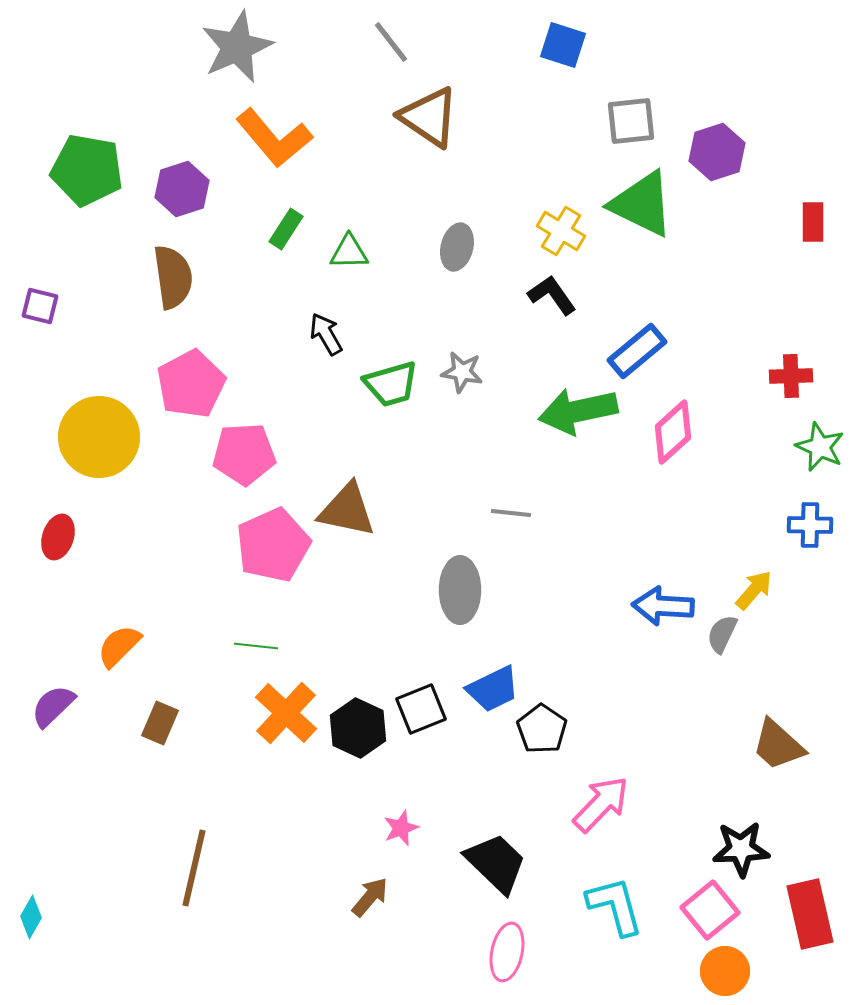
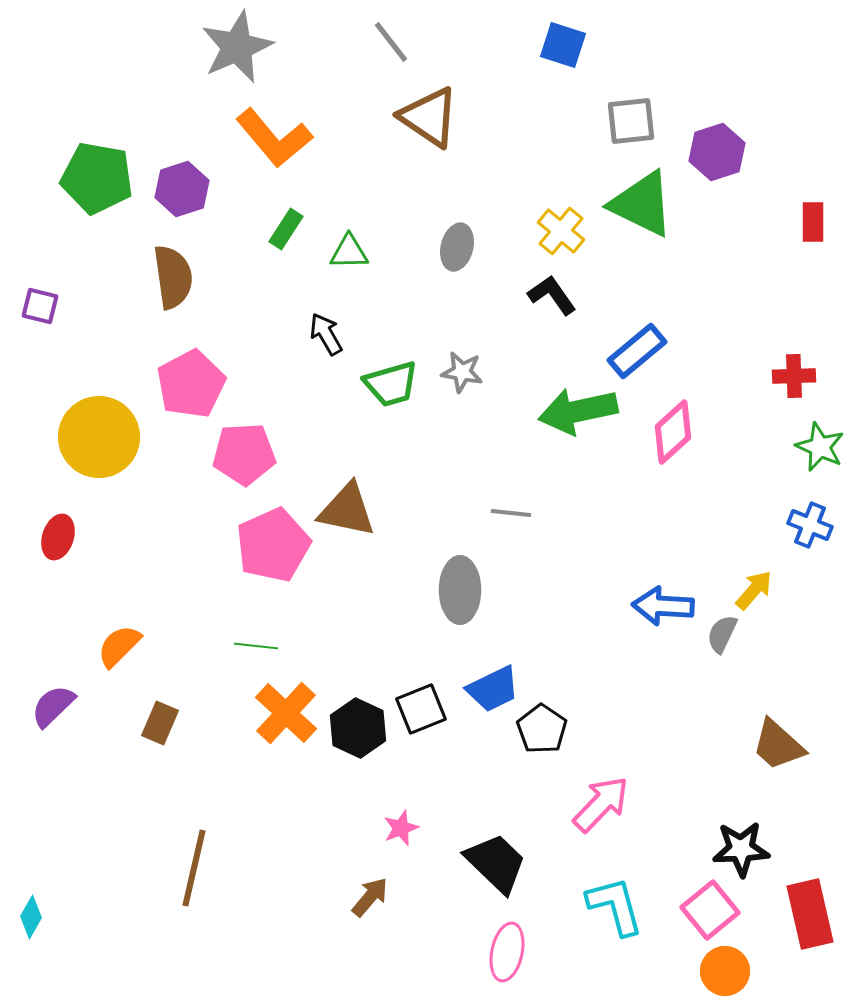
green pentagon at (87, 170): moved 10 px right, 8 px down
yellow cross at (561, 231): rotated 9 degrees clockwise
red cross at (791, 376): moved 3 px right
blue cross at (810, 525): rotated 21 degrees clockwise
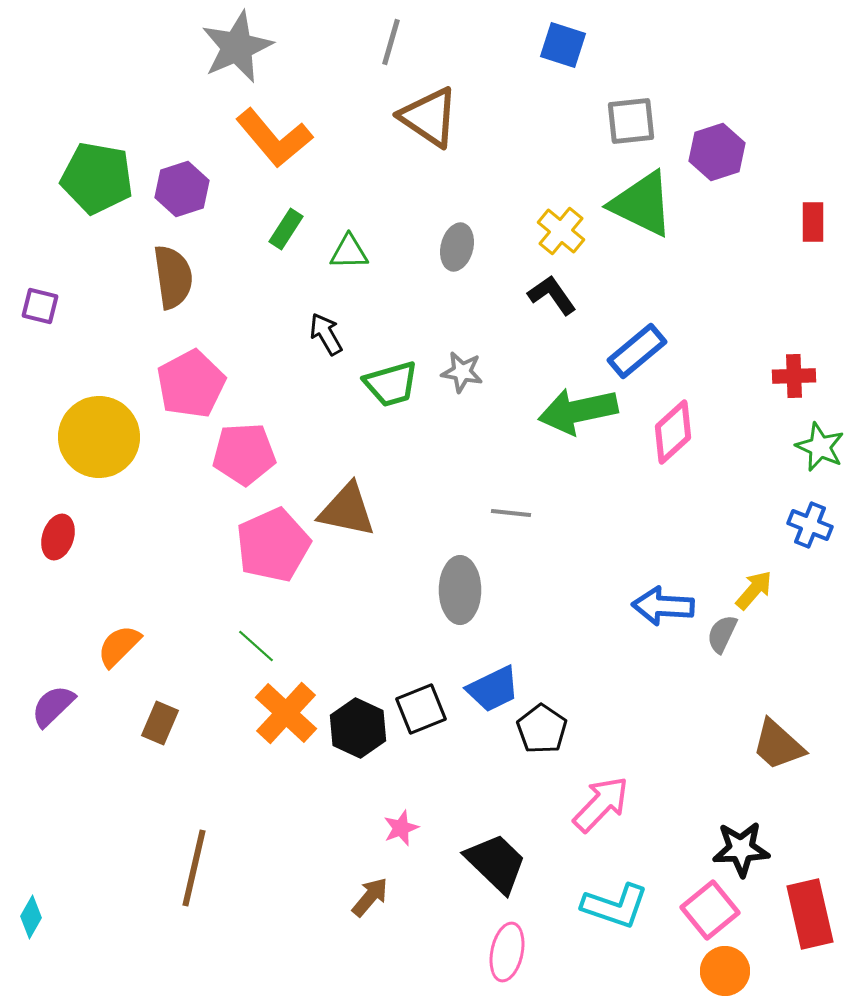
gray line at (391, 42): rotated 54 degrees clockwise
green line at (256, 646): rotated 36 degrees clockwise
cyan L-shape at (615, 906): rotated 124 degrees clockwise
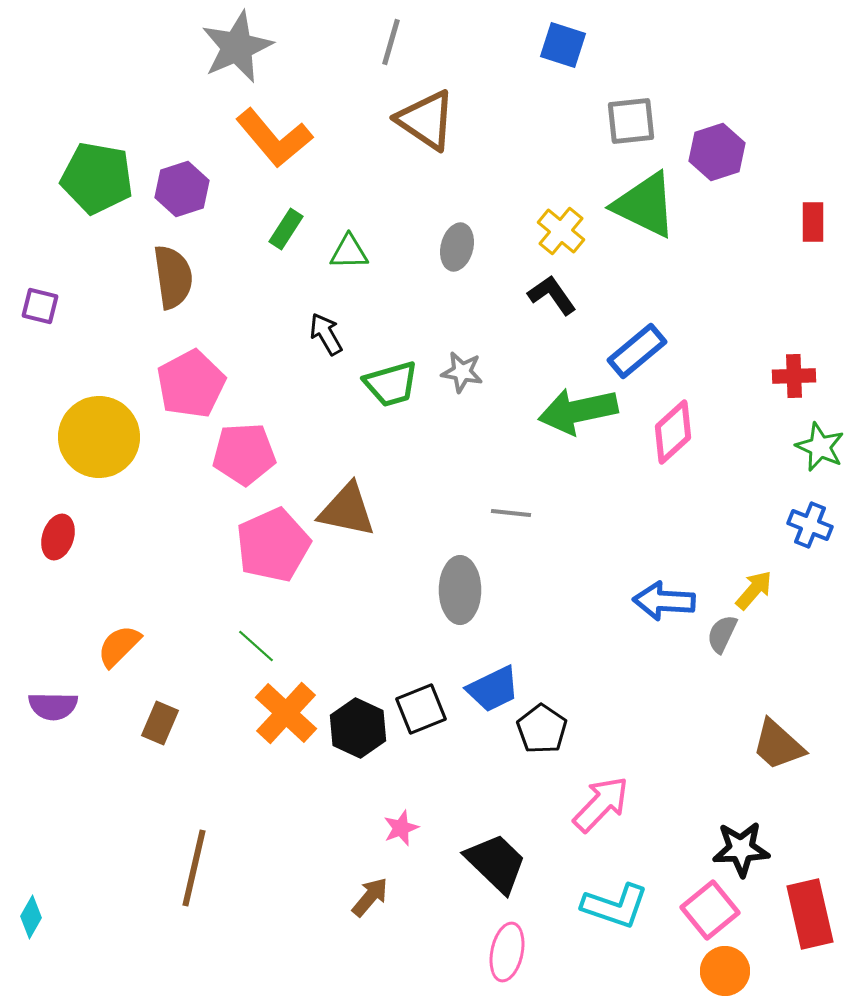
brown triangle at (429, 117): moved 3 px left, 3 px down
green triangle at (642, 204): moved 3 px right, 1 px down
blue arrow at (663, 606): moved 1 px right, 5 px up
purple semicircle at (53, 706): rotated 135 degrees counterclockwise
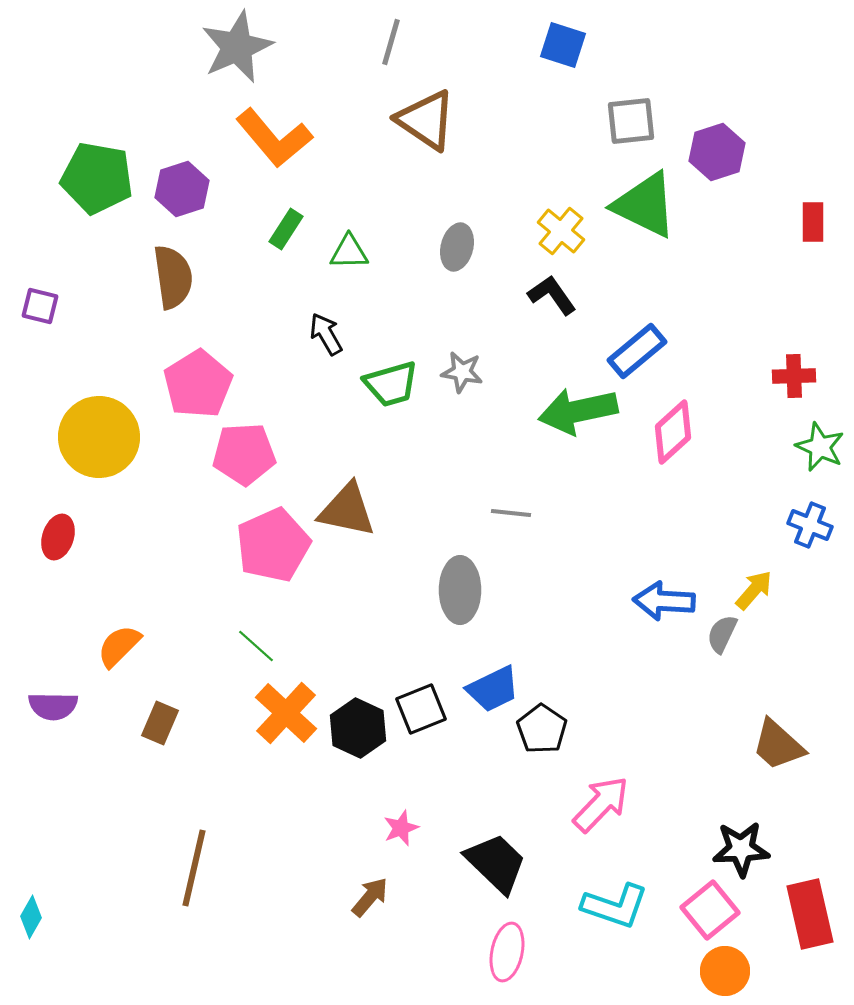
pink pentagon at (191, 384): moved 7 px right; rotated 4 degrees counterclockwise
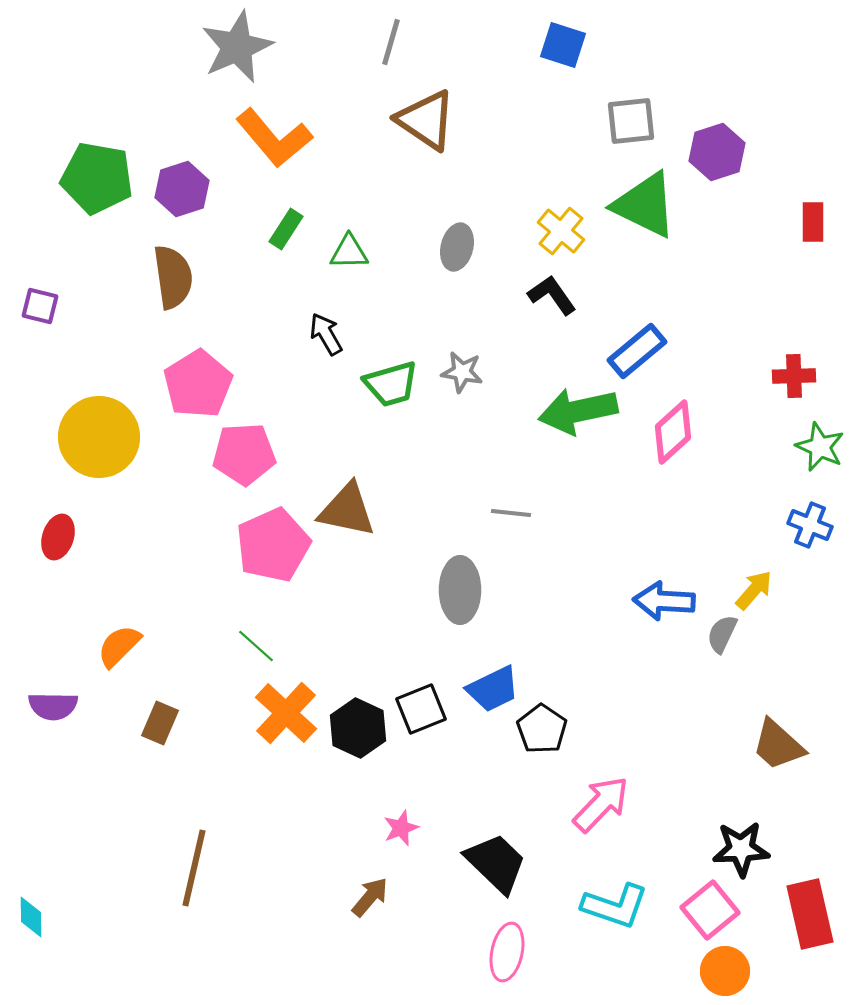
cyan diamond at (31, 917): rotated 30 degrees counterclockwise
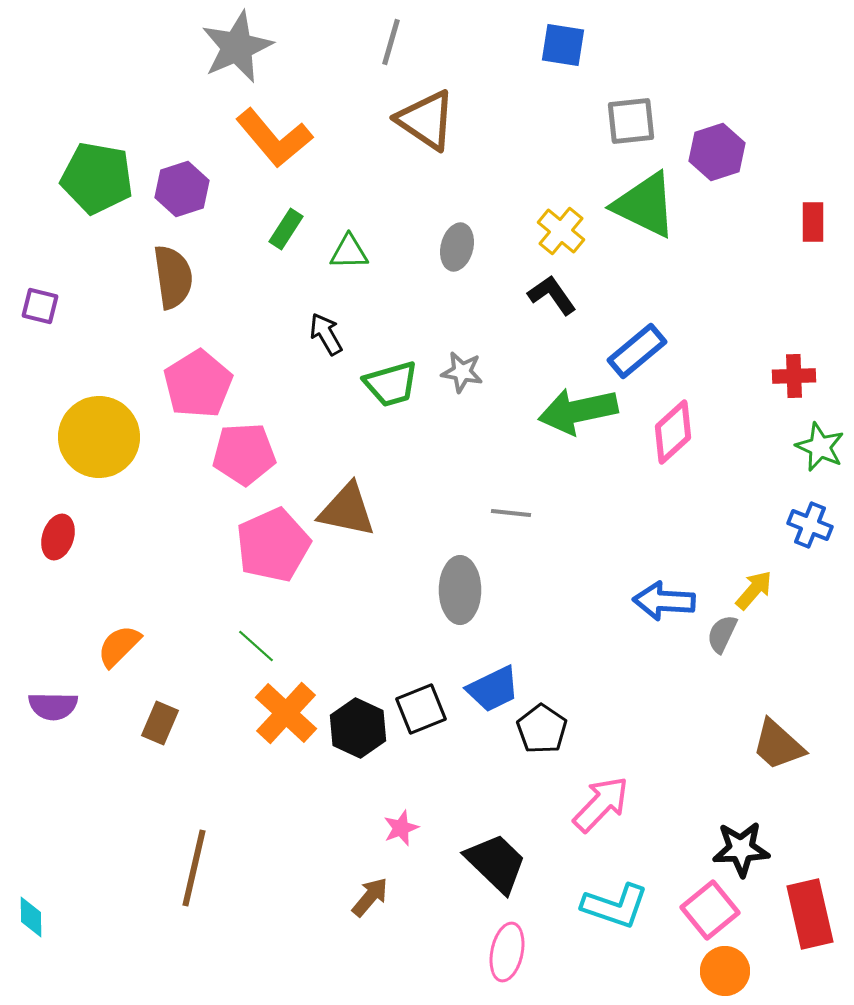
blue square at (563, 45): rotated 9 degrees counterclockwise
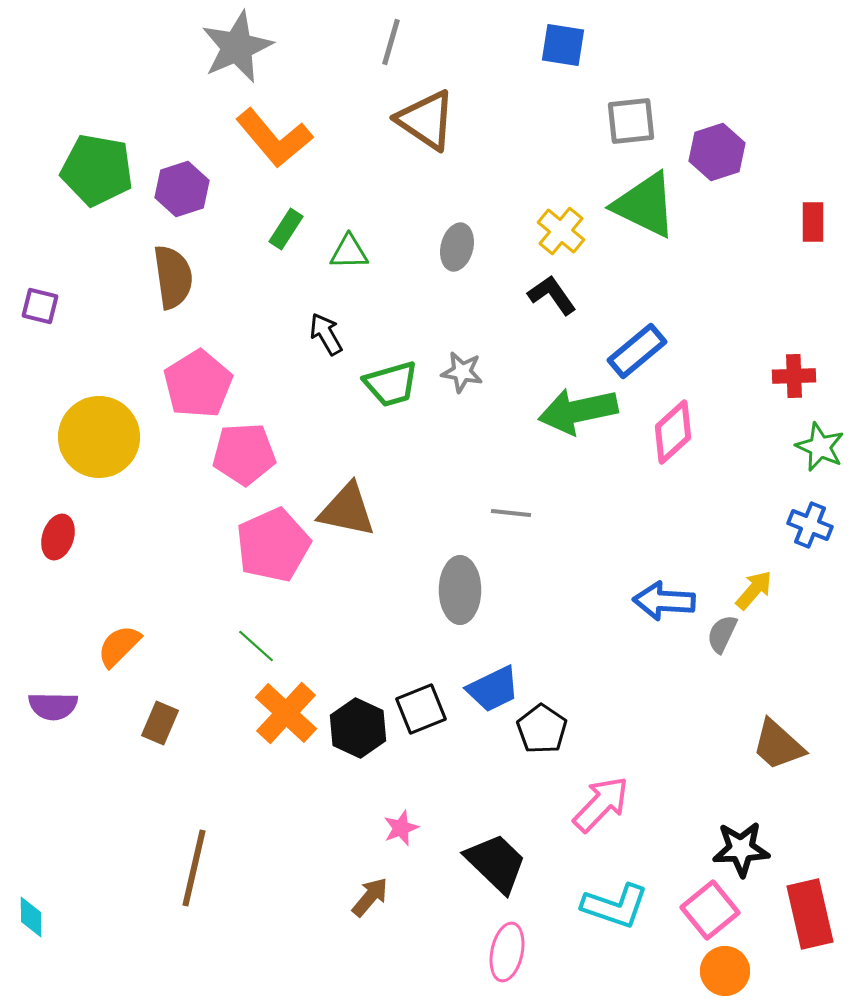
green pentagon at (97, 178): moved 8 px up
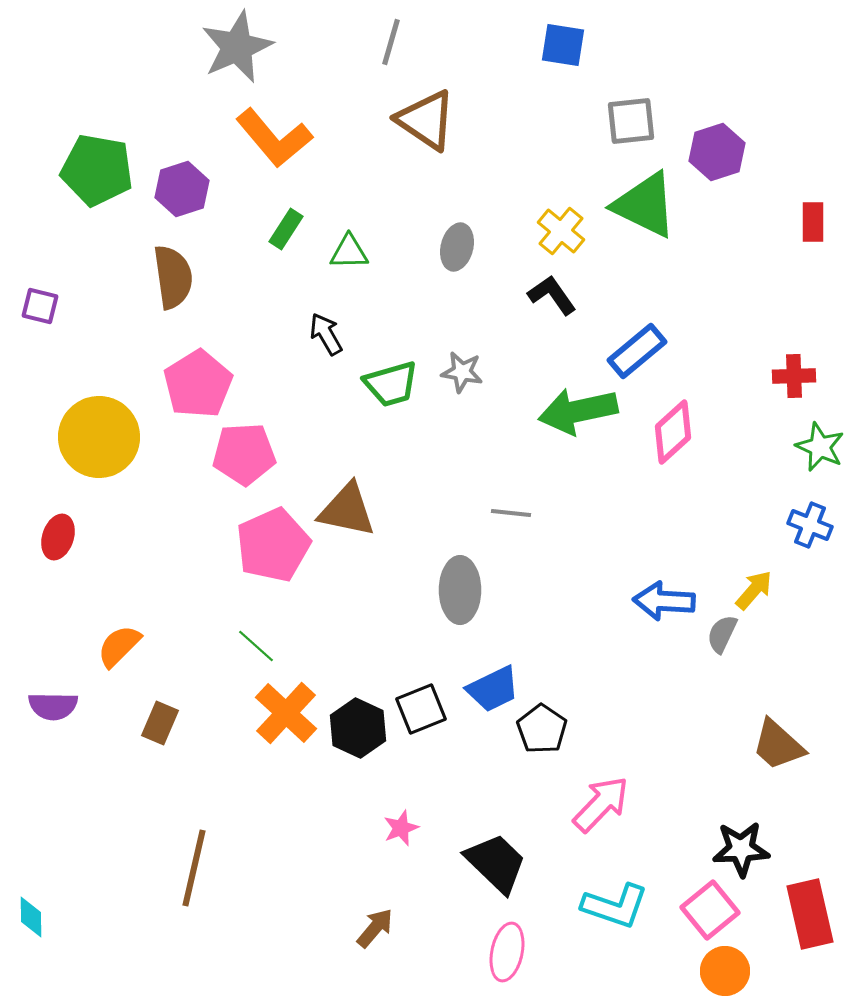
brown arrow at (370, 897): moved 5 px right, 31 px down
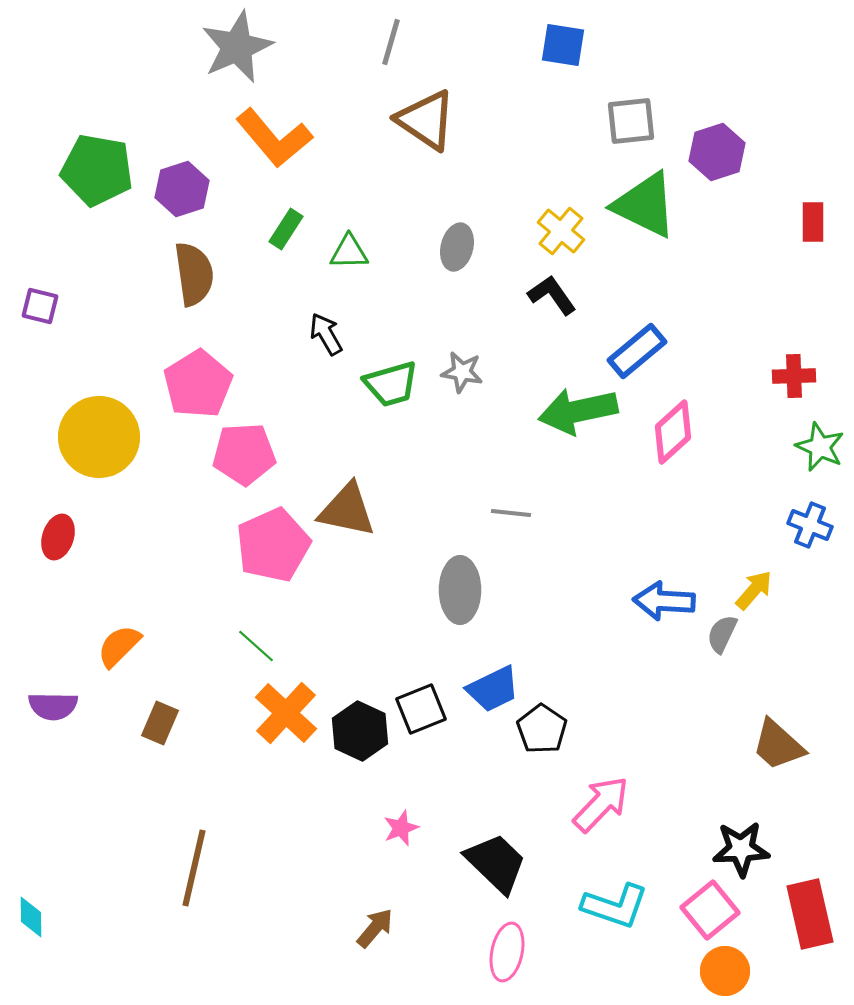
brown semicircle at (173, 277): moved 21 px right, 3 px up
black hexagon at (358, 728): moved 2 px right, 3 px down
